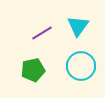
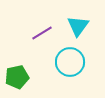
cyan circle: moved 11 px left, 4 px up
green pentagon: moved 16 px left, 7 px down
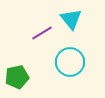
cyan triangle: moved 7 px left, 7 px up; rotated 15 degrees counterclockwise
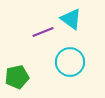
cyan triangle: rotated 15 degrees counterclockwise
purple line: moved 1 px right, 1 px up; rotated 10 degrees clockwise
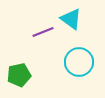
cyan circle: moved 9 px right
green pentagon: moved 2 px right, 2 px up
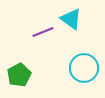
cyan circle: moved 5 px right, 6 px down
green pentagon: rotated 15 degrees counterclockwise
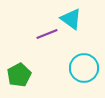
purple line: moved 4 px right, 2 px down
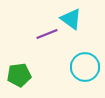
cyan circle: moved 1 px right, 1 px up
green pentagon: rotated 20 degrees clockwise
